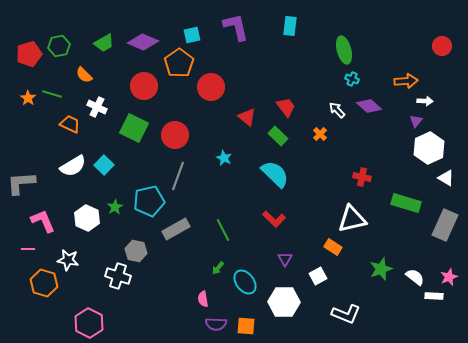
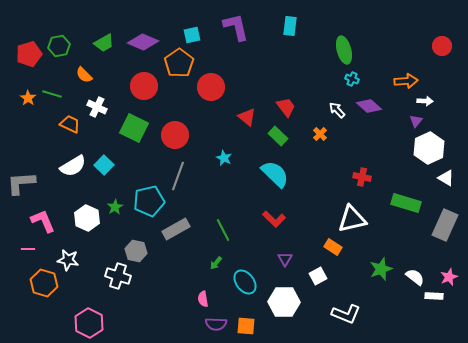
green arrow at (218, 268): moved 2 px left, 5 px up
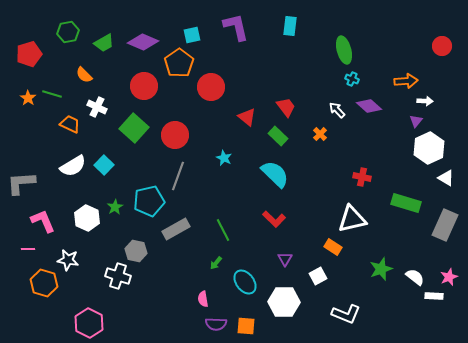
green hexagon at (59, 46): moved 9 px right, 14 px up
green square at (134, 128): rotated 16 degrees clockwise
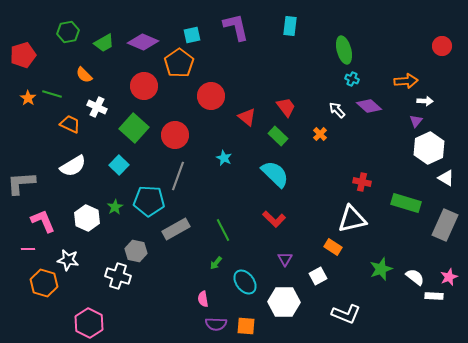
red pentagon at (29, 54): moved 6 px left, 1 px down
red circle at (211, 87): moved 9 px down
cyan square at (104, 165): moved 15 px right
red cross at (362, 177): moved 5 px down
cyan pentagon at (149, 201): rotated 16 degrees clockwise
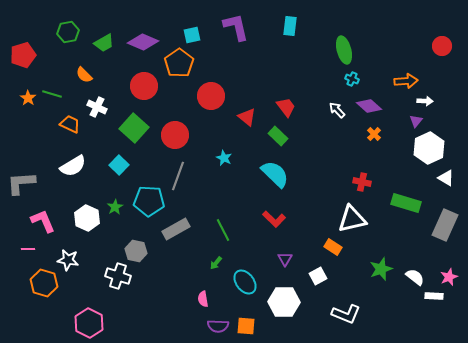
orange cross at (320, 134): moved 54 px right
purple semicircle at (216, 324): moved 2 px right, 2 px down
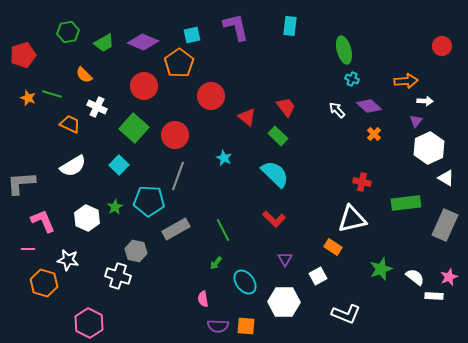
orange star at (28, 98): rotated 14 degrees counterclockwise
green rectangle at (406, 203): rotated 24 degrees counterclockwise
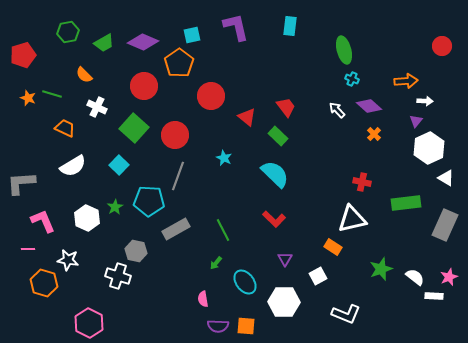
orange trapezoid at (70, 124): moved 5 px left, 4 px down
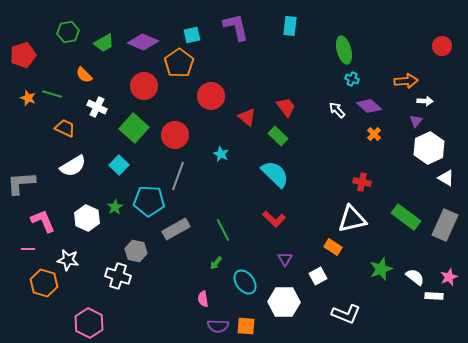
cyan star at (224, 158): moved 3 px left, 4 px up
green rectangle at (406, 203): moved 14 px down; rotated 44 degrees clockwise
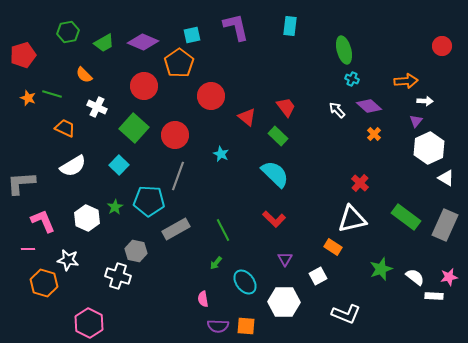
red cross at (362, 182): moved 2 px left, 1 px down; rotated 30 degrees clockwise
pink star at (449, 277): rotated 12 degrees clockwise
